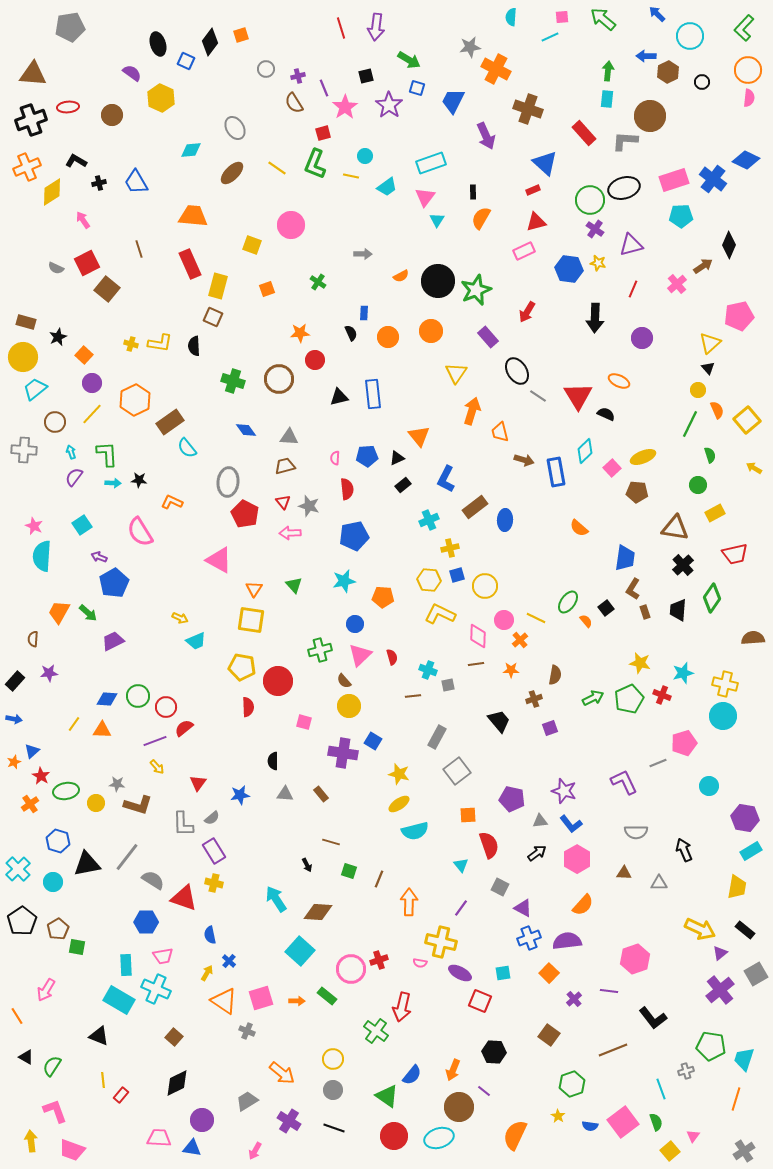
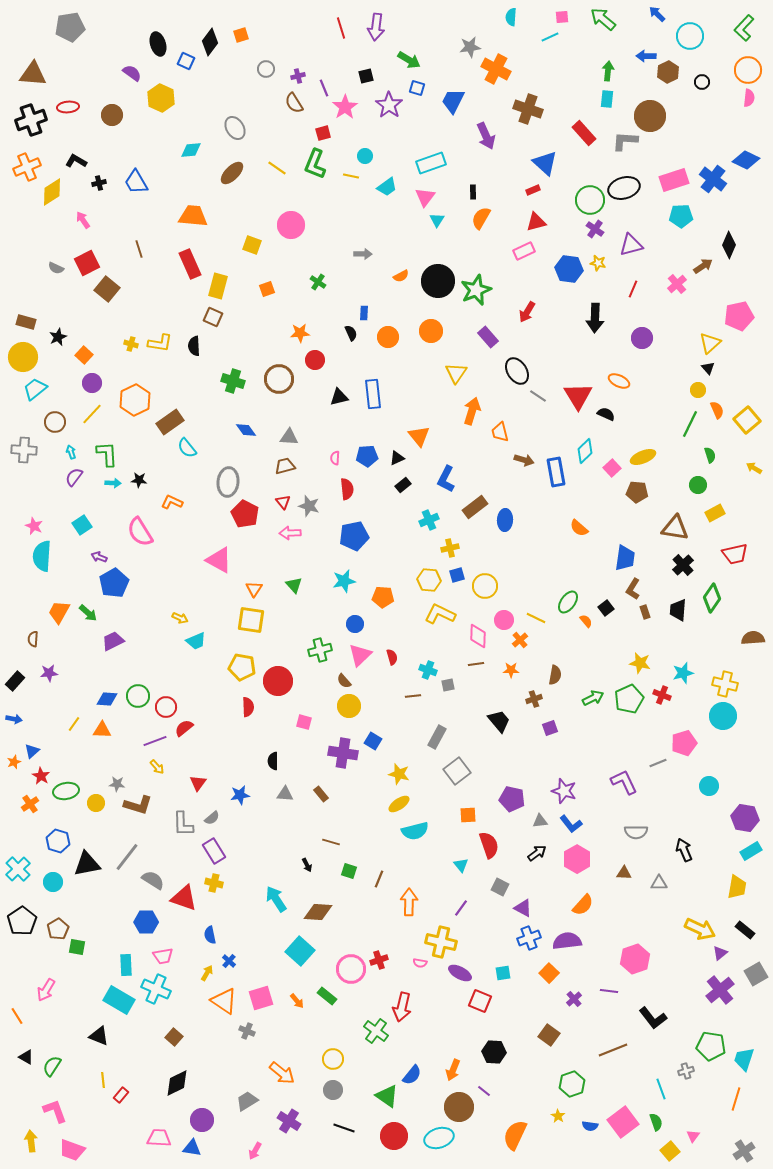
orange arrow at (297, 1001): rotated 49 degrees clockwise
black line at (334, 1128): moved 10 px right
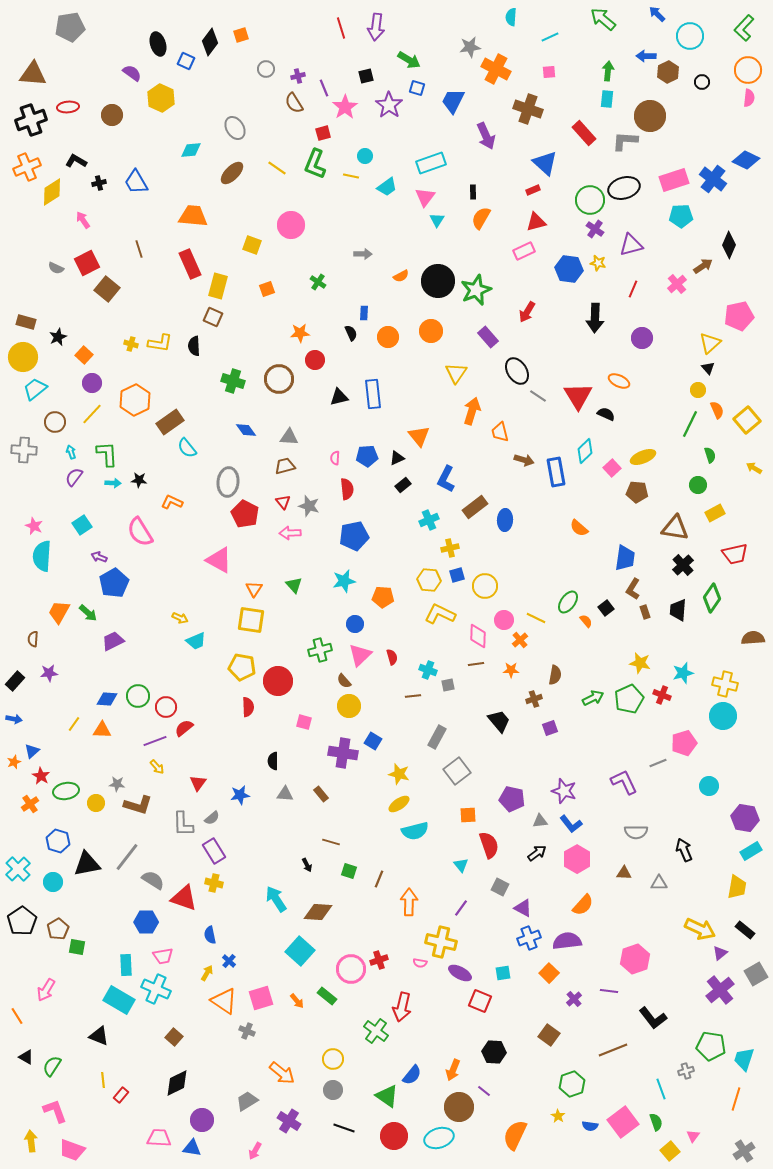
pink square at (562, 17): moved 13 px left, 55 px down
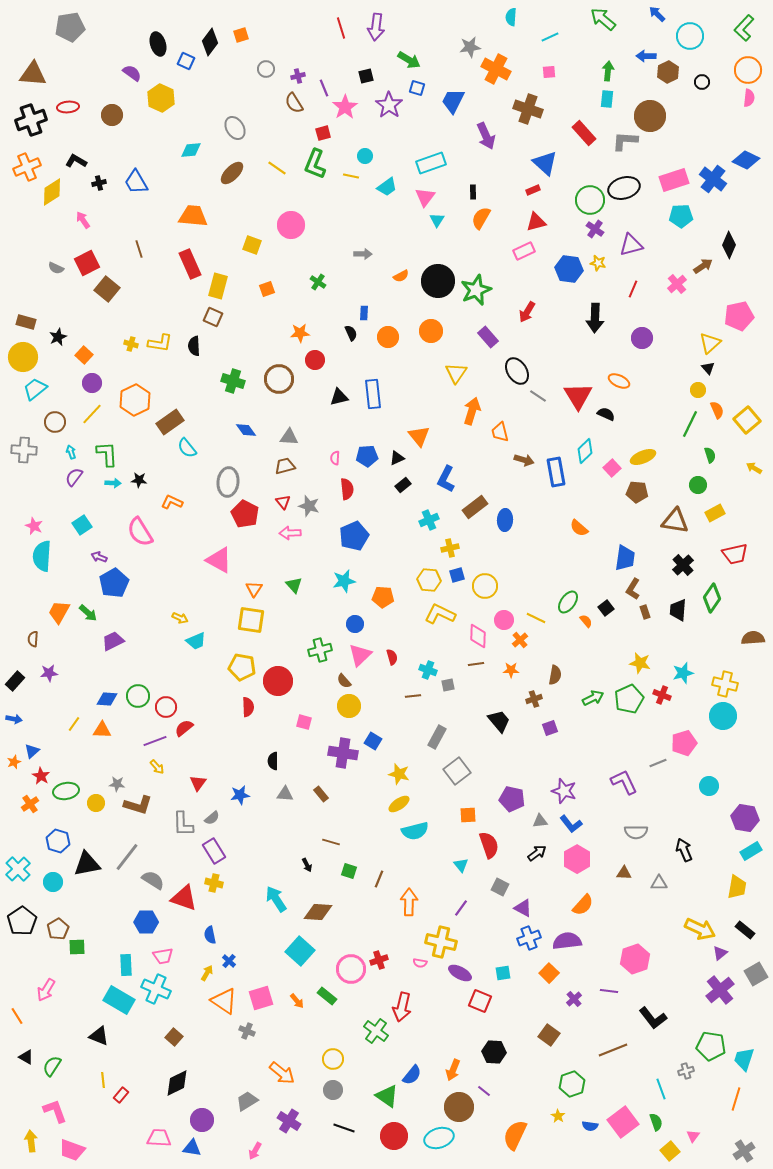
brown triangle at (675, 528): moved 7 px up
blue pentagon at (354, 536): rotated 12 degrees counterclockwise
green square at (77, 947): rotated 12 degrees counterclockwise
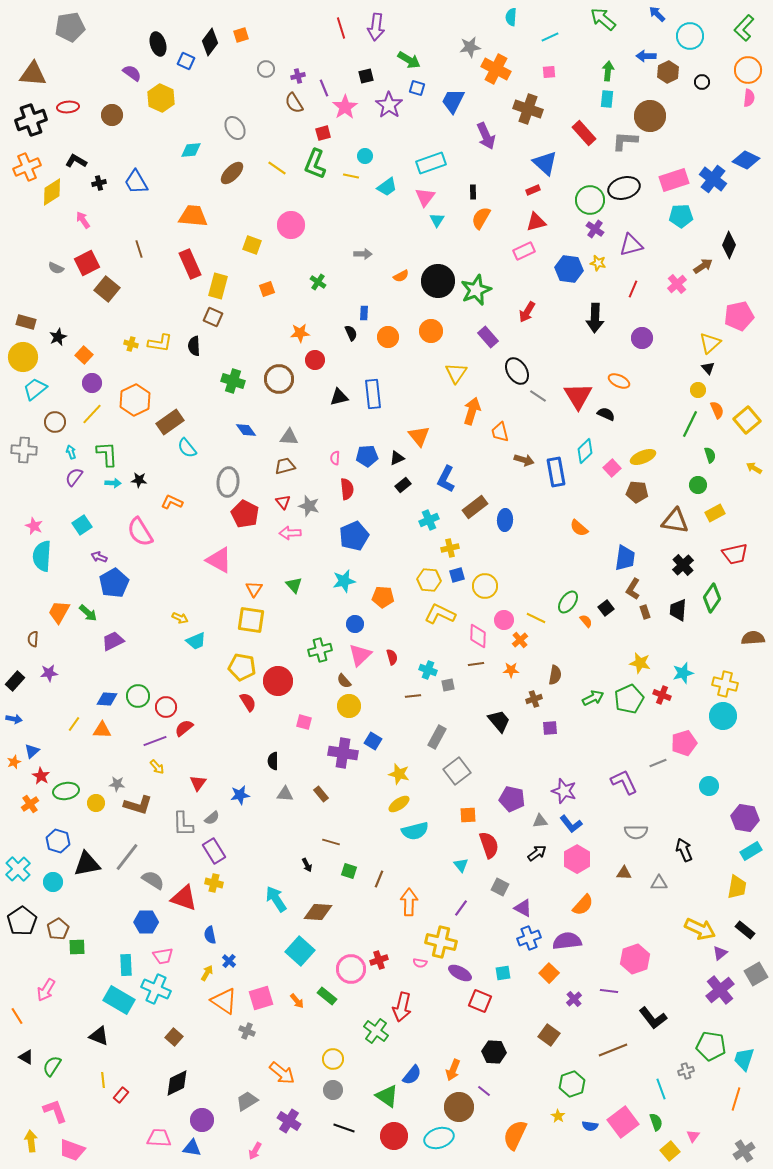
red semicircle at (248, 707): moved 5 px up; rotated 30 degrees counterclockwise
purple square at (550, 728): rotated 14 degrees clockwise
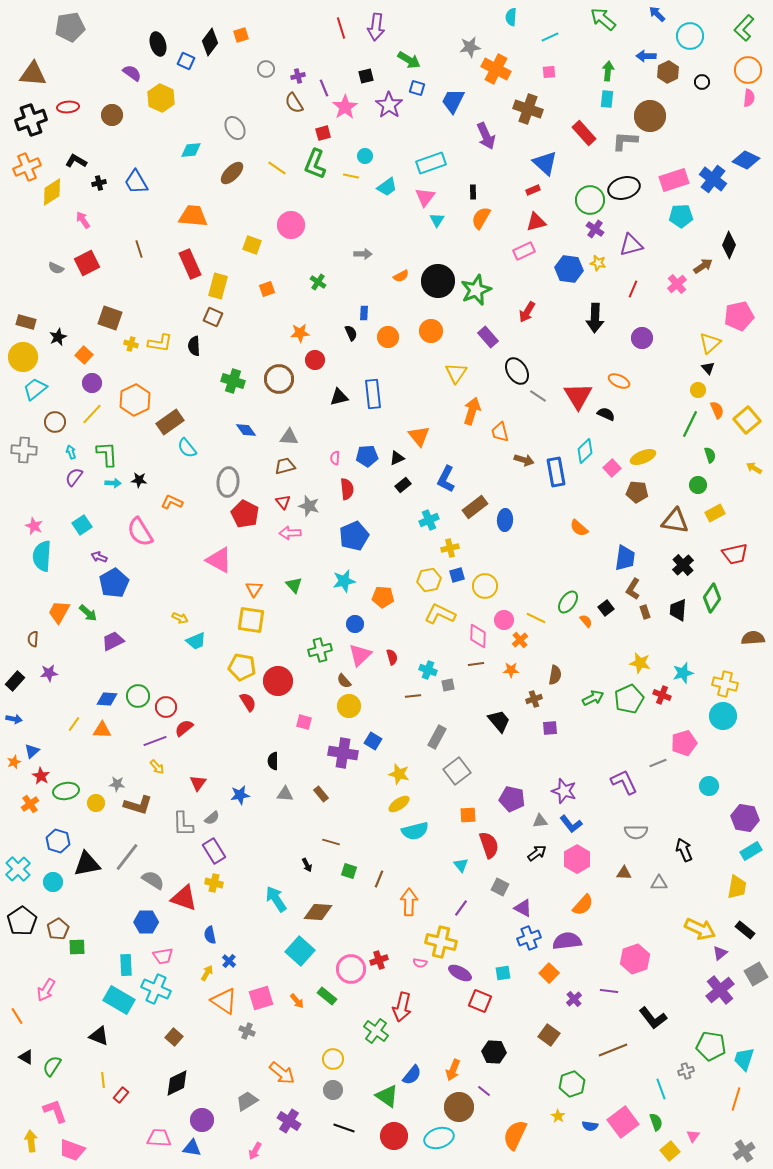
brown square at (107, 289): moved 3 px right, 29 px down; rotated 20 degrees counterclockwise
yellow hexagon at (429, 580): rotated 15 degrees counterclockwise
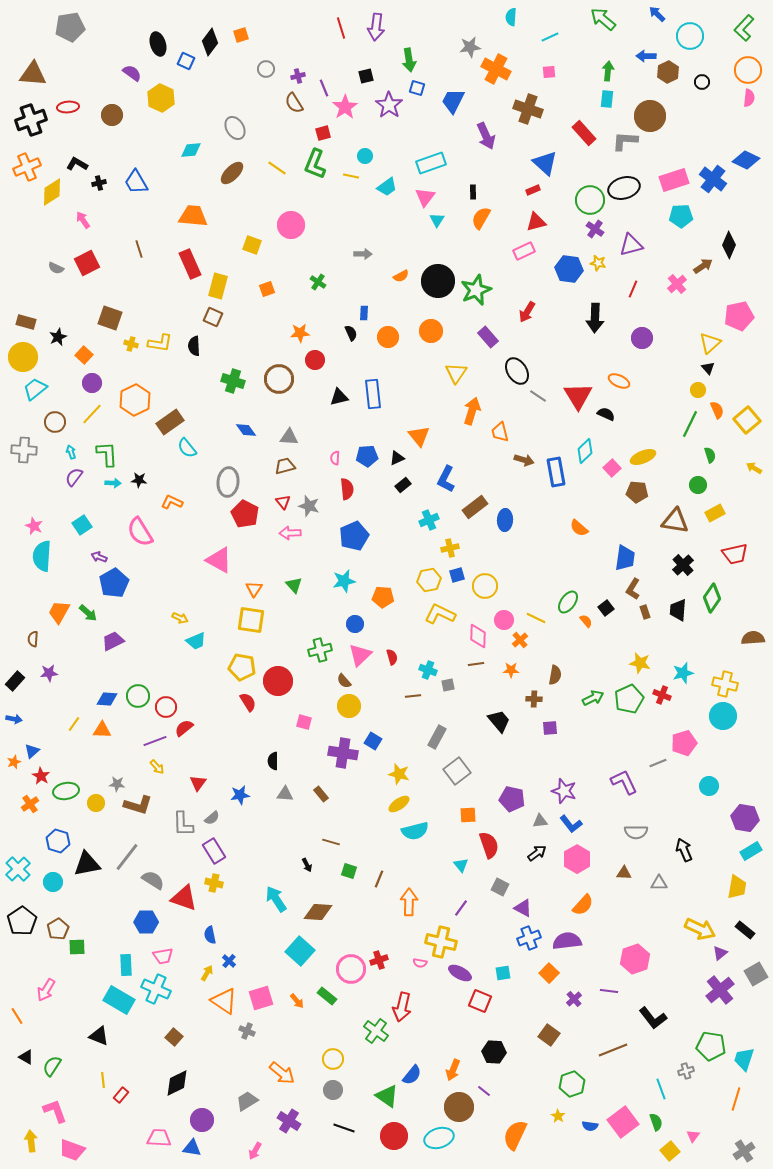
green arrow at (409, 60): rotated 50 degrees clockwise
black L-shape at (76, 161): moved 1 px right, 3 px down
brown cross at (534, 699): rotated 21 degrees clockwise
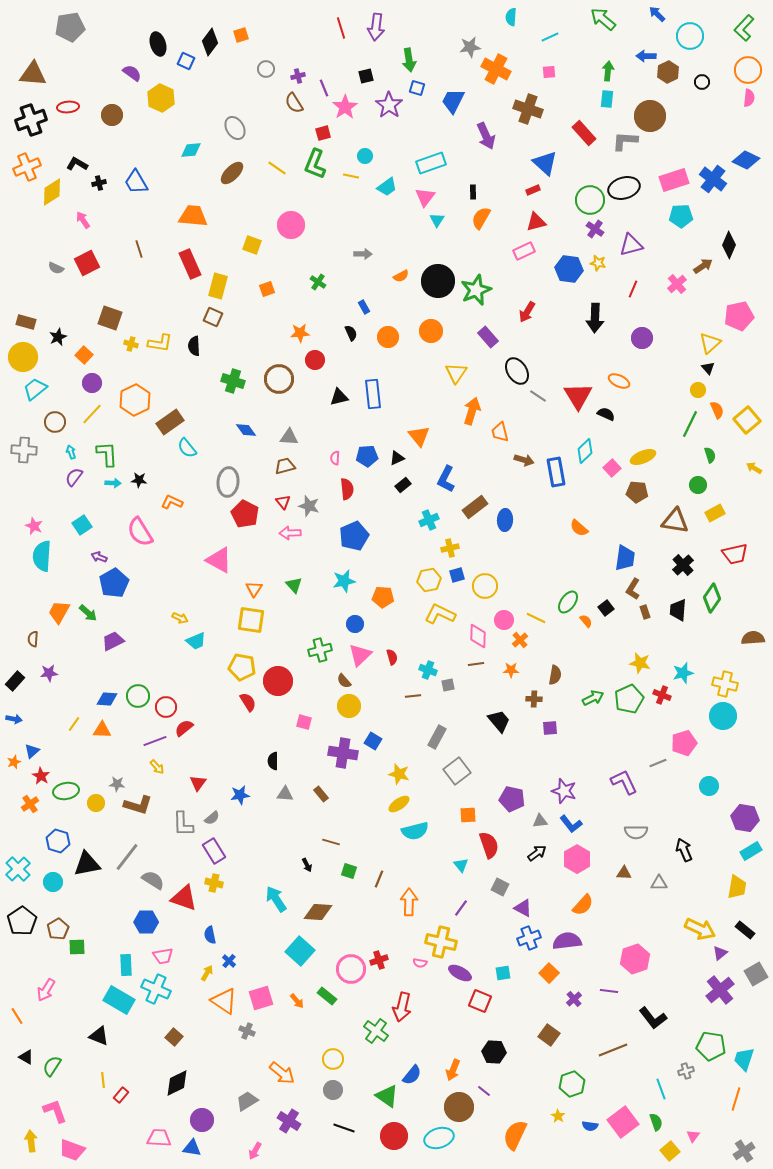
blue rectangle at (364, 313): moved 6 px up; rotated 32 degrees counterclockwise
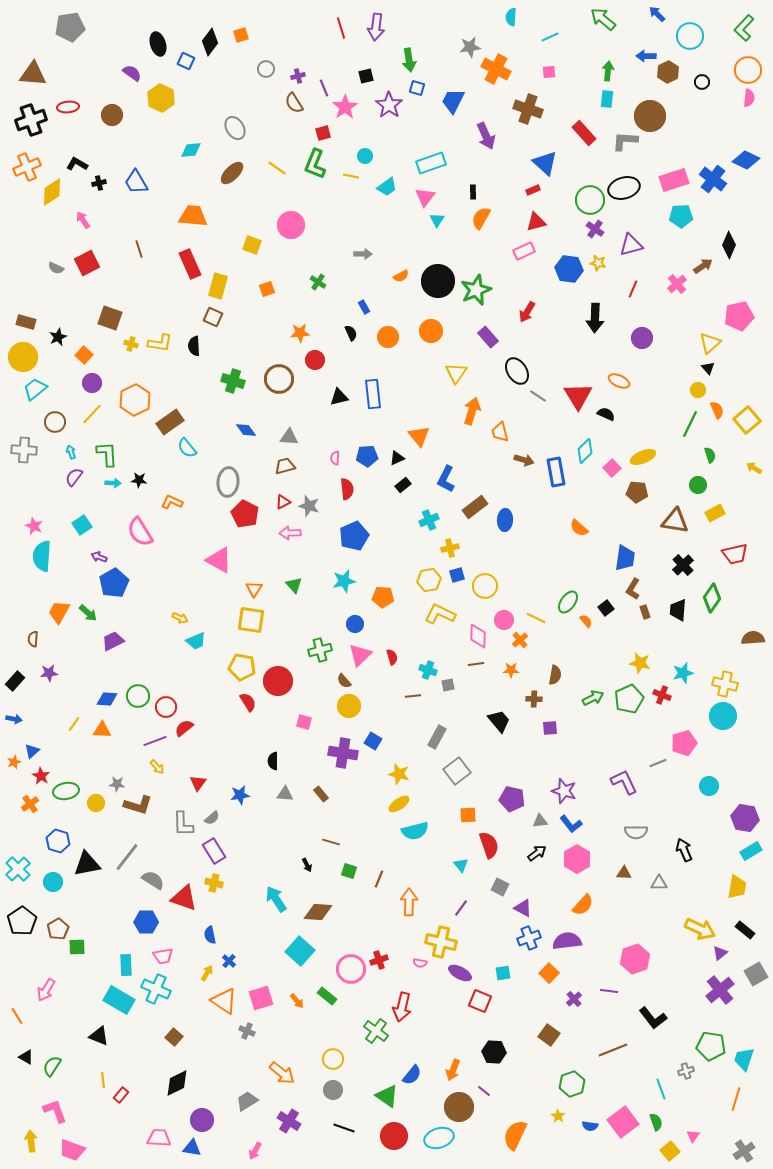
red triangle at (283, 502): rotated 42 degrees clockwise
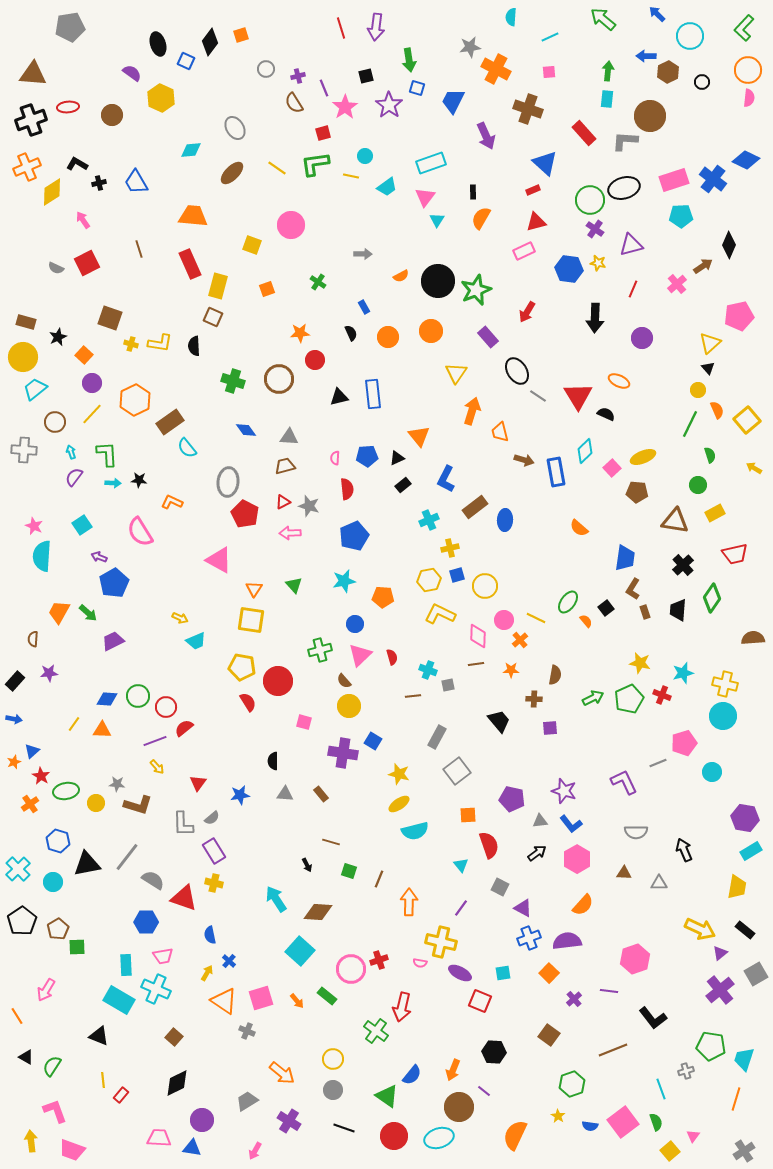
green L-shape at (315, 164): rotated 60 degrees clockwise
cyan circle at (709, 786): moved 3 px right, 14 px up
